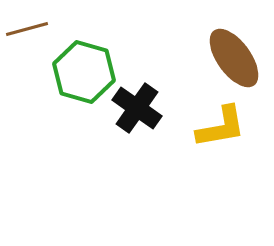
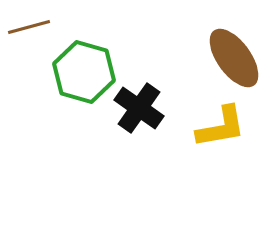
brown line: moved 2 px right, 2 px up
black cross: moved 2 px right
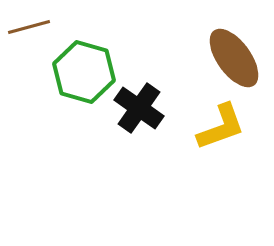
yellow L-shape: rotated 10 degrees counterclockwise
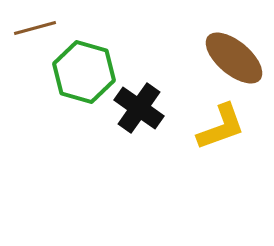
brown line: moved 6 px right, 1 px down
brown ellipse: rotated 14 degrees counterclockwise
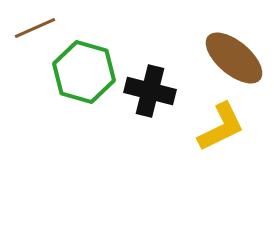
brown line: rotated 9 degrees counterclockwise
black cross: moved 11 px right, 17 px up; rotated 21 degrees counterclockwise
yellow L-shape: rotated 6 degrees counterclockwise
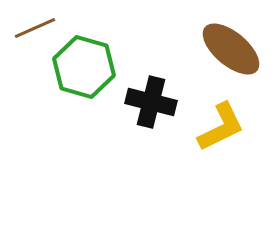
brown ellipse: moved 3 px left, 9 px up
green hexagon: moved 5 px up
black cross: moved 1 px right, 11 px down
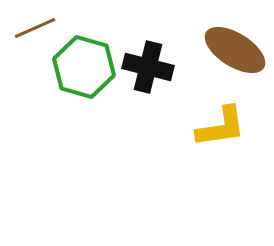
brown ellipse: moved 4 px right, 1 px down; rotated 8 degrees counterclockwise
black cross: moved 3 px left, 35 px up
yellow L-shape: rotated 18 degrees clockwise
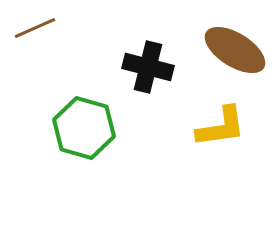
green hexagon: moved 61 px down
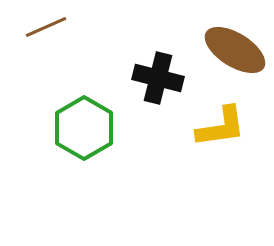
brown line: moved 11 px right, 1 px up
black cross: moved 10 px right, 11 px down
green hexagon: rotated 14 degrees clockwise
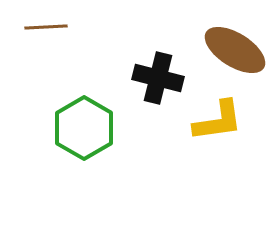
brown line: rotated 21 degrees clockwise
yellow L-shape: moved 3 px left, 6 px up
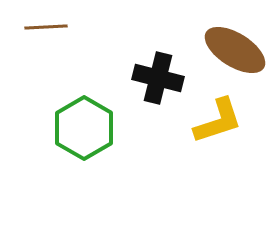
yellow L-shape: rotated 10 degrees counterclockwise
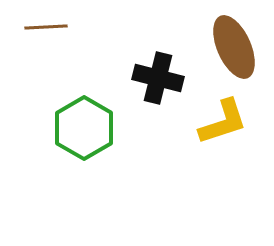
brown ellipse: moved 1 px left, 3 px up; rotated 34 degrees clockwise
yellow L-shape: moved 5 px right, 1 px down
